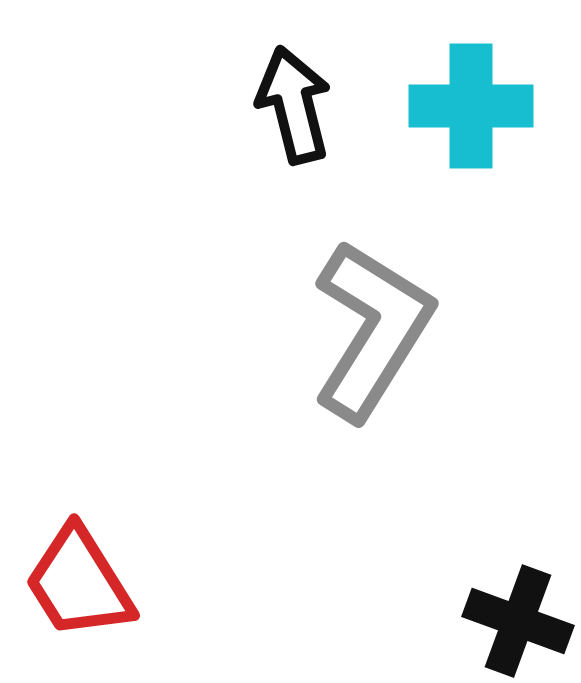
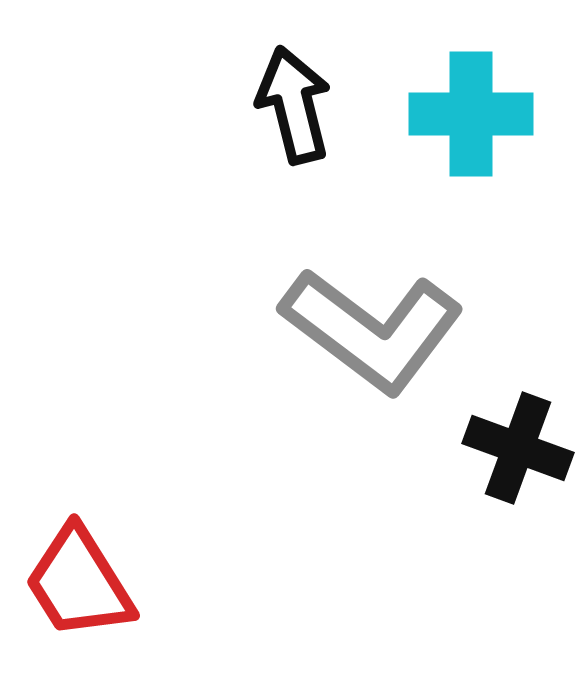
cyan cross: moved 8 px down
gray L-shape: rotated 95 degrees clockwise
black cross: moved 173 px up
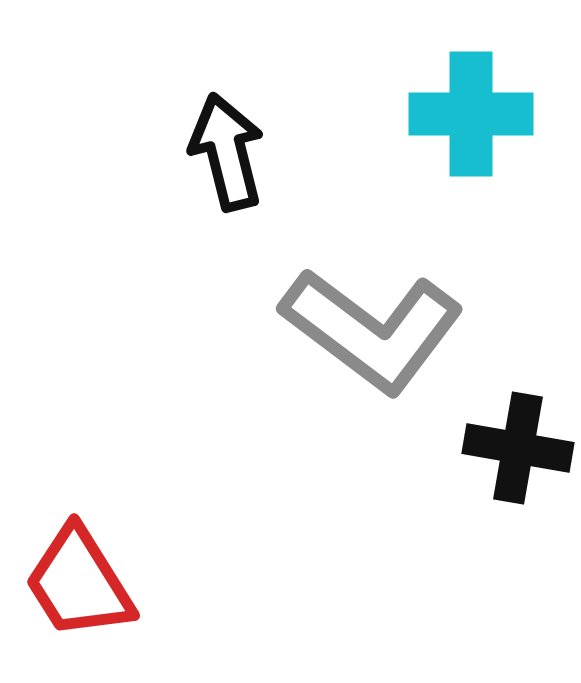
black arrow: moved 67 px left, 47 px down
black cross: rotated 10 degrees counterclockwise
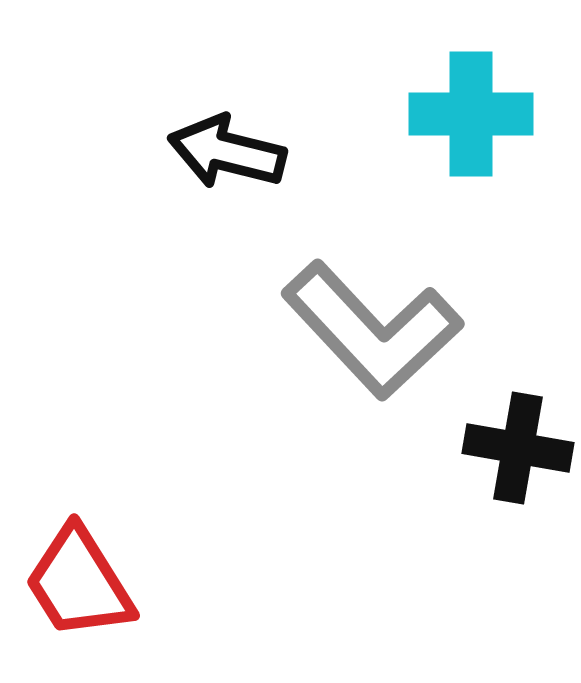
black arrow: rotated 62 degrees counterclockwise
gray L-shape: rotated 10 degrees clockwise
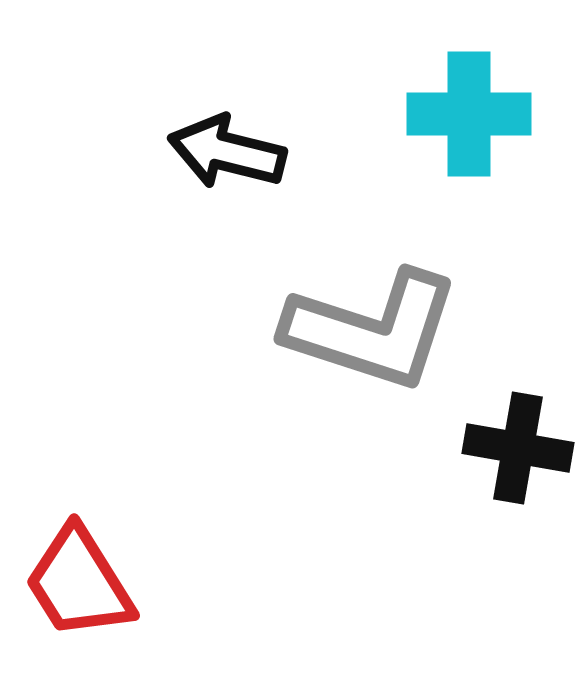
cyan cross: moved 2 px left
gray L-shape: rotated 29 degrees counterclockwise
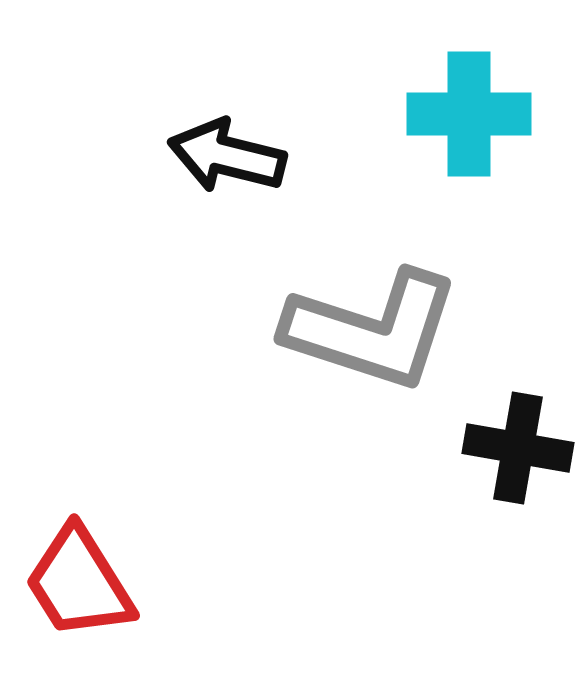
black arrow: moved 4 px down
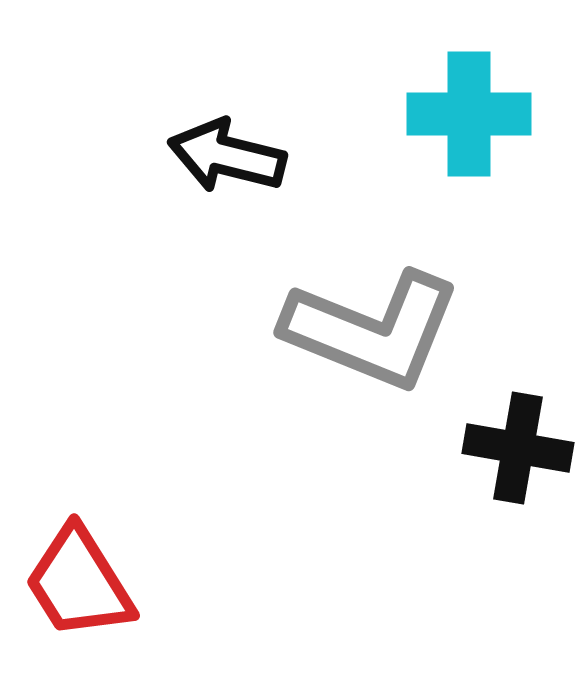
gray L-shape: rotated 4 degrees clockwise
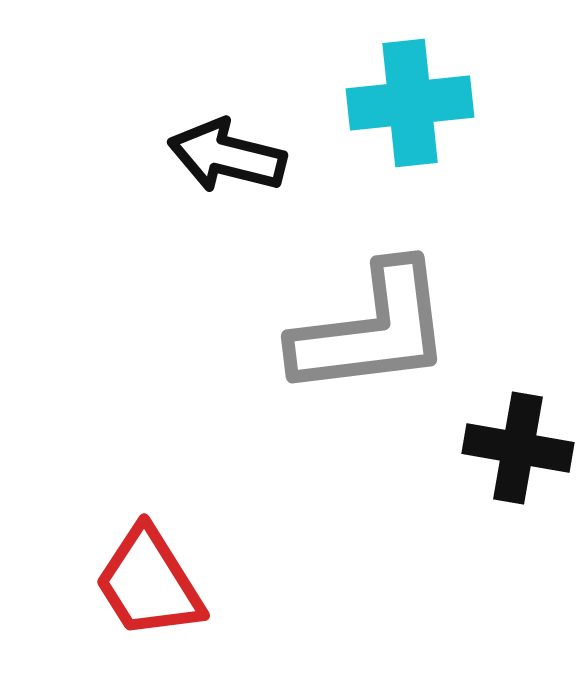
cyan cross: moved 59 px left, 11 px up; rotated 6 degrees counterclockwise
gray L-shape: rotated 29 degrees counterclockwise
red trapezoid: moved 70 px right
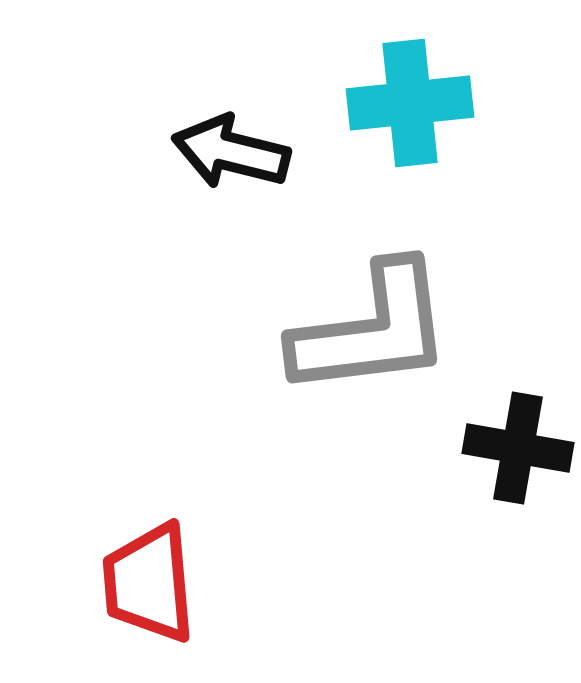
black arrow: moved 4 px right, 4 px up
red trapezoid: rotated 27 degrees clockwise
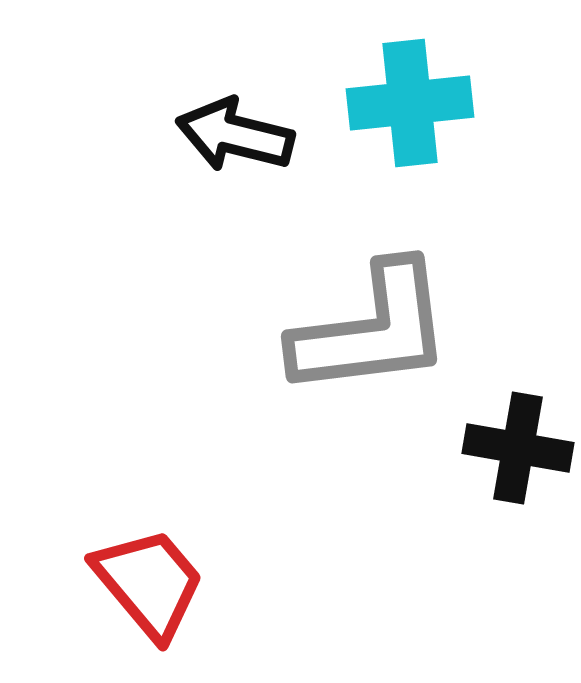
black arrow: moved 4 px right, 17 px up
red trapezoid: rotated 145 degrees clockwise
